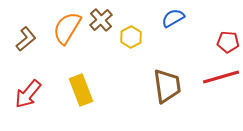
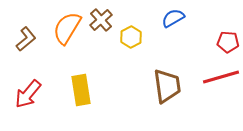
yellow rectangle: rotated 12 degrees clockwise
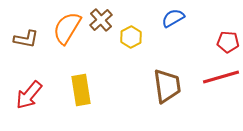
brown L-shape: rotated 50 degrees clockwise
red arrow: moved 1 px right, 1 px down
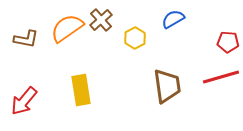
blue semicircle: moved 1 px down
orange semicircle: rotated 24 degrees clockwise
yellow hexagon: moved 4 px right, 1 px down
red arrow: moved 5 px left, 6 px down
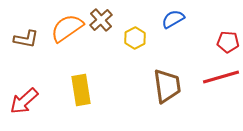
red arrow: rotated 8 degrees clockwise
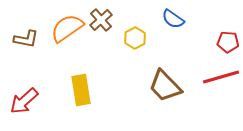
blue semicircle: rotated 115 degrees counterclockwise
brown trapezoid: moved 2 px left; rotated 144 degrees clockwise
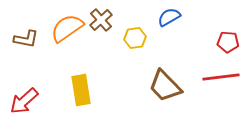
blue semicircle: moved 4 px left, 2 px up; rotated 115 degrees clockwise
yellow hexagon: rotated 20 degrees clockwise
red line: rotated 9 degrees clockwise
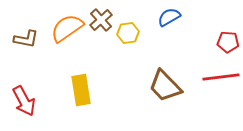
yellow hexagon: moved 7 px left, 5 px up
red arrow: rotated 76 degrees counterclockwise
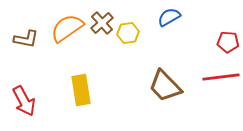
brown cross: moved 1 px right, 3 px down
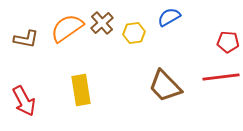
yellow hexagon: moved 6 px right
